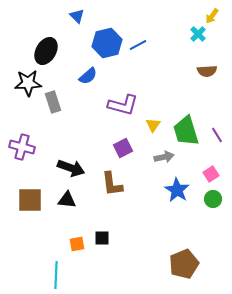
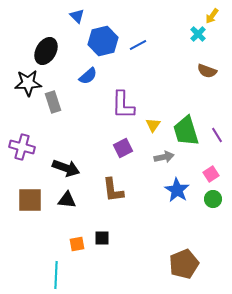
blue hexagon: moved 4 px left, 2 px up
brown semicircle: rotated 24 degrees clockwise
purple L-shape: rotated 76 degrees clockwise
black arrow: moved 5 px left
brown L-shape: moved 1 px right, 6 px down
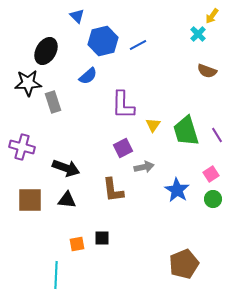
gray arrow: moved 20 px left, 10 px down
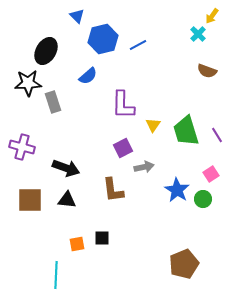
blue hexagon: moved 2 px up
green circle: moved 10 px left
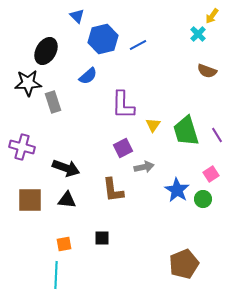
orange square: moved 13 px left
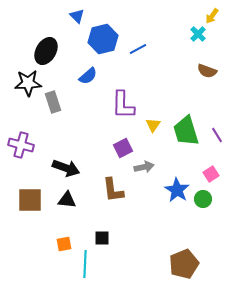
blue line: moved 4 px down
purple cross: moved 1 px left, 2 px up
cyan line: moved 29 px right, 11 px up
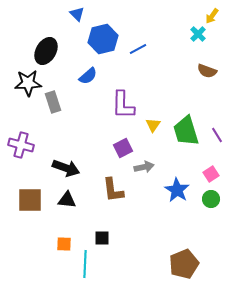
blue triangle: moved 2 px up
green circle: moved 8 px right
orange square: rotated 14 degrees clockwise
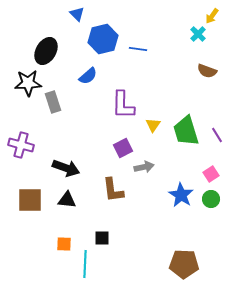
blue line: rotated 36 degrees clockwise
blue star: moved 4 px right, 5 px down
brown pentagon: rotated 24 degrees clockwise
